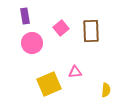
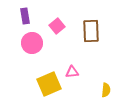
pink square: moved 4 px left, 2 px up
pink triangle: moved 3 px left
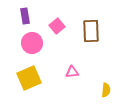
yellow square: moved 20 px left, 6 px up
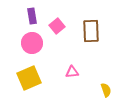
purple rectangle: moved 7 px right
yellow semicircle: rotated 24 degrees counterclockwise
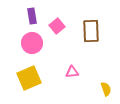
yellow semicircle: moved 1 px up
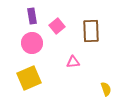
pink triangle: moved 1 px right, 10 px up
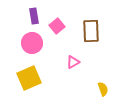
purple rectangle: moved 2 px right
pink triangle: rotated 24 degrees counterclockwise
yellow semicircle: moved 3 px left
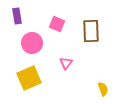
purple rectangle: moved 17 px left
pink square: moved 2 px up; rotated 28 degrees counterclockwise
pink triangle: moved 7 px left, 1 px down; rotated 24 degrees counterclockwise
